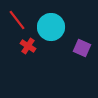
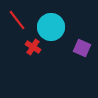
red cross: moved 5 px right, 1 px down
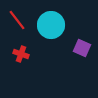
cyan circle: moved 2 px up
red cross: moved 12 px left, 7 px down; rotated 14 degrees counterclockwise
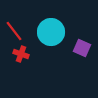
red line: moved 3 px left, 11 px down
cyan circle: moved 7 px down
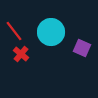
red cross: rotated 21 degrees clockwise
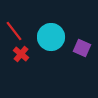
cyan circle: moved 5 px down
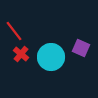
cyan circle: moved 20 px down
purple square: moved 1 px left
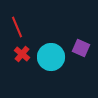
red line: moved 3 px right, 4 px up; rotated 15 degrees clockwise
red cross: moved 1 px right
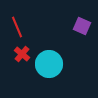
purple square: moved 1 px right, 22 px up
cyan circle: moved 2 px left, 7 px down
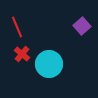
purple square: rotated 24 degrees clockwise
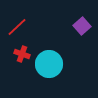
red line: rotated 70 degrees clockwise
red cross: rotated 21 degrees counterclockwise
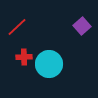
red cross: moved 2 px right, 3 px down; rotated 21 degrees counterclockwise
